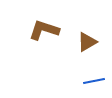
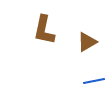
brown L-shape: rotated 96 degrees counterclockwise
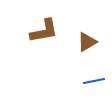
brown L-shape: moved 1 px down; rotated 112 degrees counterclockwise
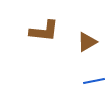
brown L-shape: rotated 16 degrees clockwise
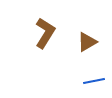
brown L-shape: moved 1 px right, 2 px down; rotated 64 degrees counterclockwise
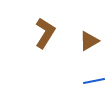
brown triangle: moved 2 px right, 1 px up
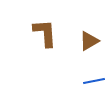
brown L-shape: rotated 36 degrees counterclockwise
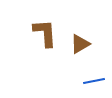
brown triangle: moved 9 px left, 3 px down
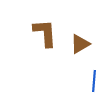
blue line: rotated 75 degrees counterclockwise
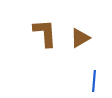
brown triangle: moved 6 px up
